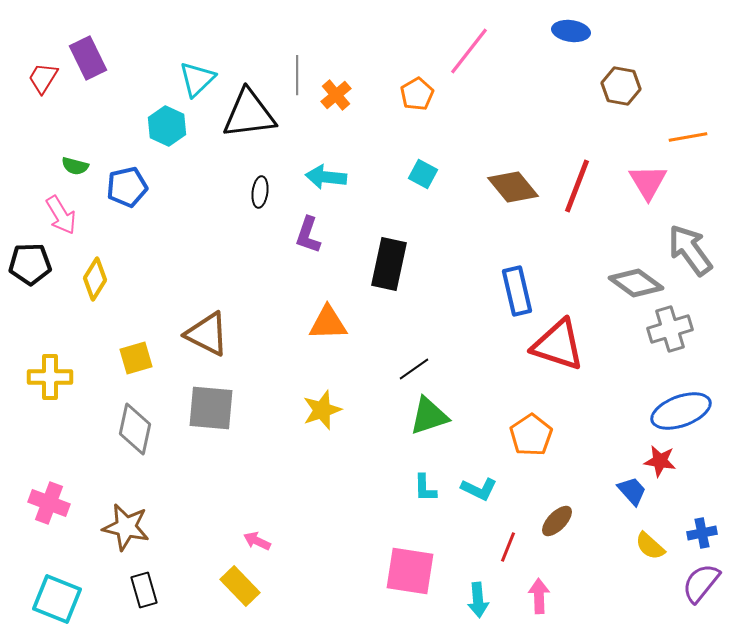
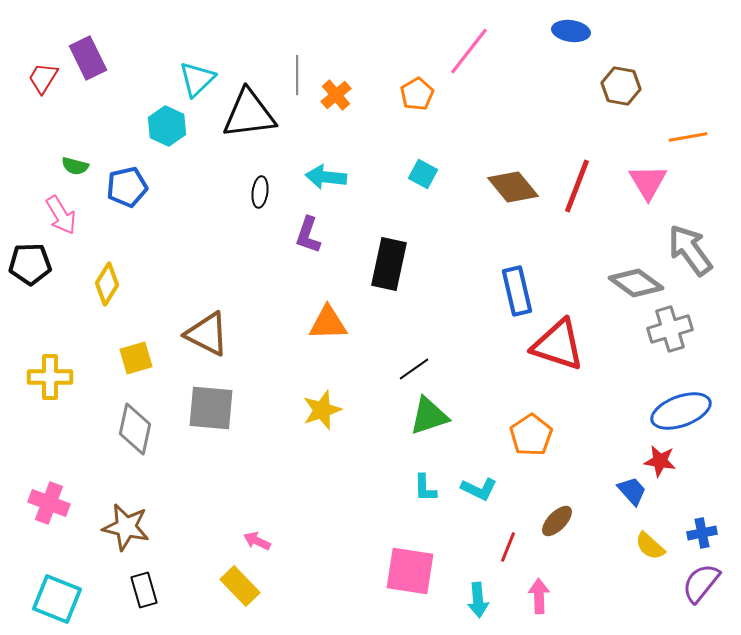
yellow diamond at (95, 279): moved 12 px right, 5 px down
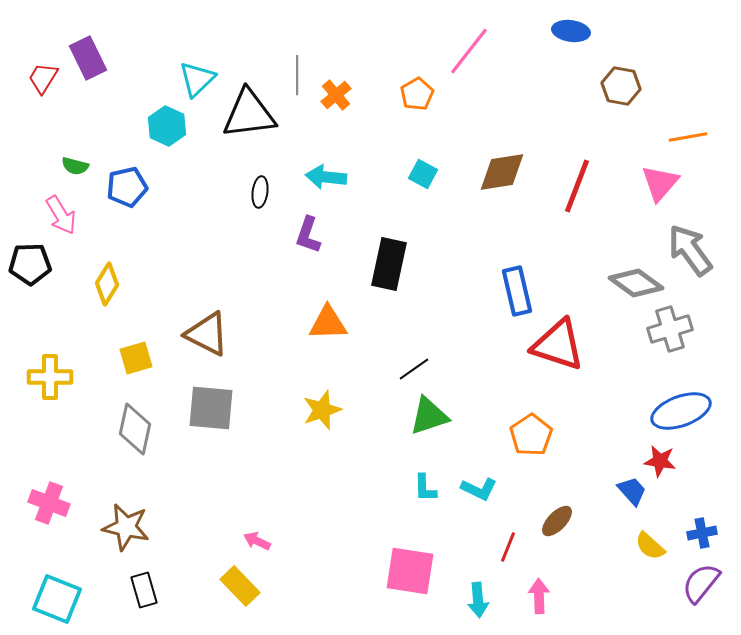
pink triangle at (648, 182): moved 12 px right, 1 px down; rotated 12 degrees clockwise
brown diamond at (513, 187): moved 11 px left, 15 px up; rotated 60 degrees counterclockwise
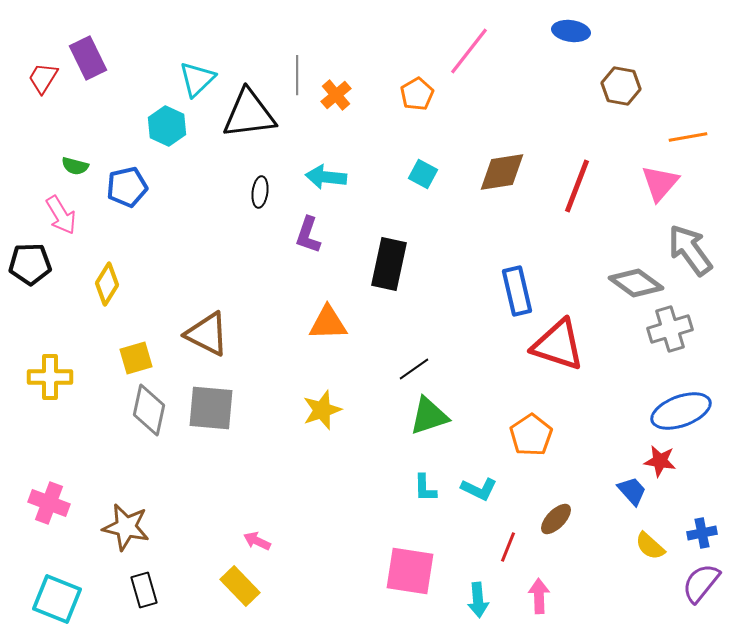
gray diamond at (135, 429): moved 14 px right, 19 px up
brown ellipse at (557, 521): moved 1 px left, 2 px up
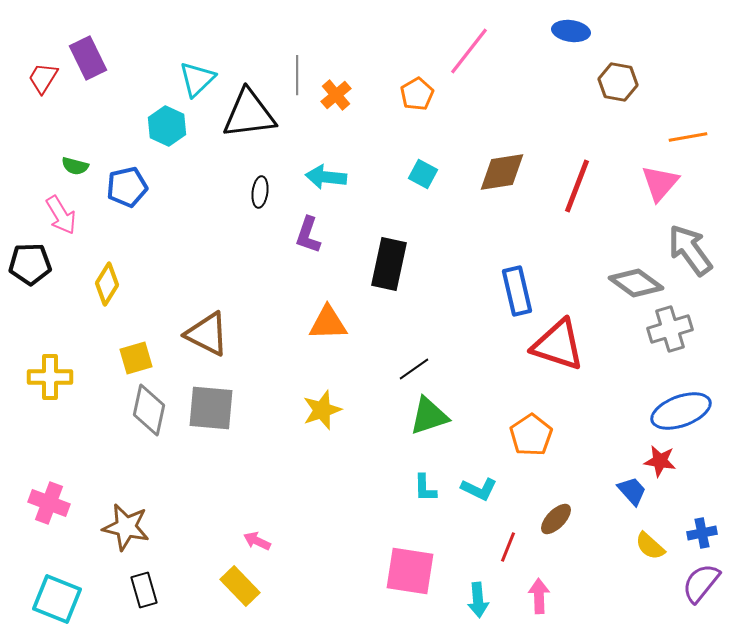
brown hexagon at (621, 86): moved 3 px left, 4 px up
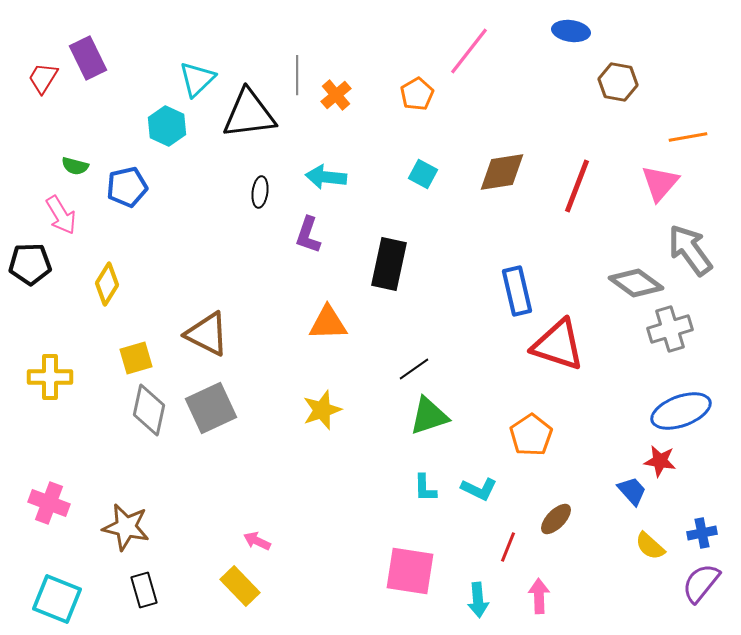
gray square at (211, 408): rotated 30 degrees counterclockwise
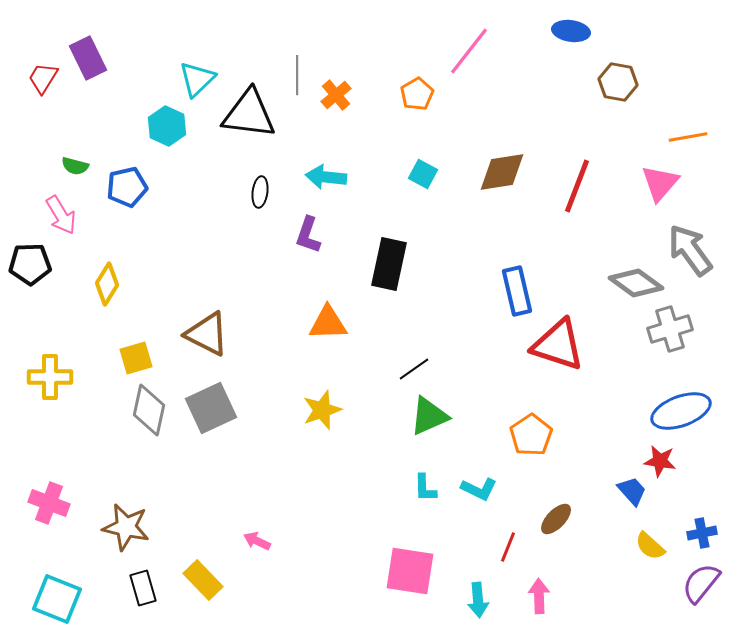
black triangle at (249, 114): rotated 14 degrees clockwise
green triangle at (429, 416): rotated 6 degrees counterclockwise
yellow rectangle at (240, 586): moved 37 px left, 6 px up
black rectangle at (144, 590): moved 1 px left, 2 px up
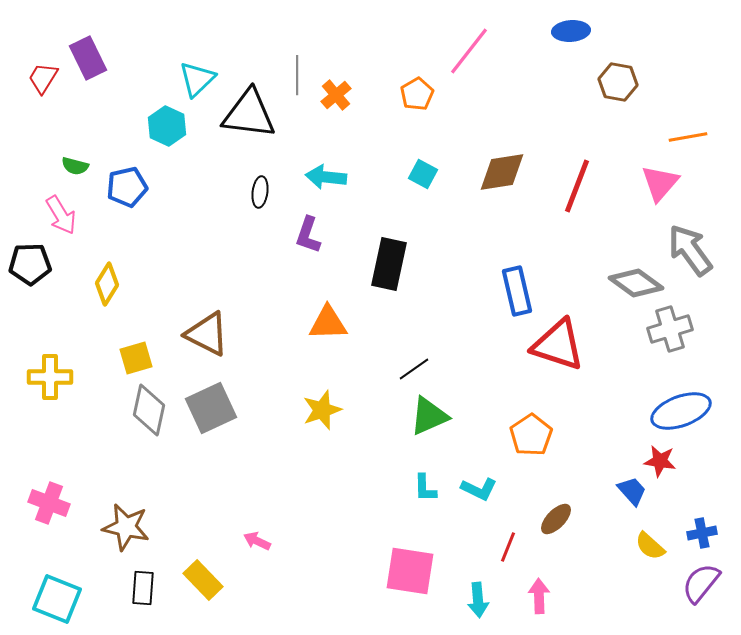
blue ellipse at (571, 31): rotated 12 degrees counterclockwise
black rectangle at (143, 588): rotated 20 degrees clockwise
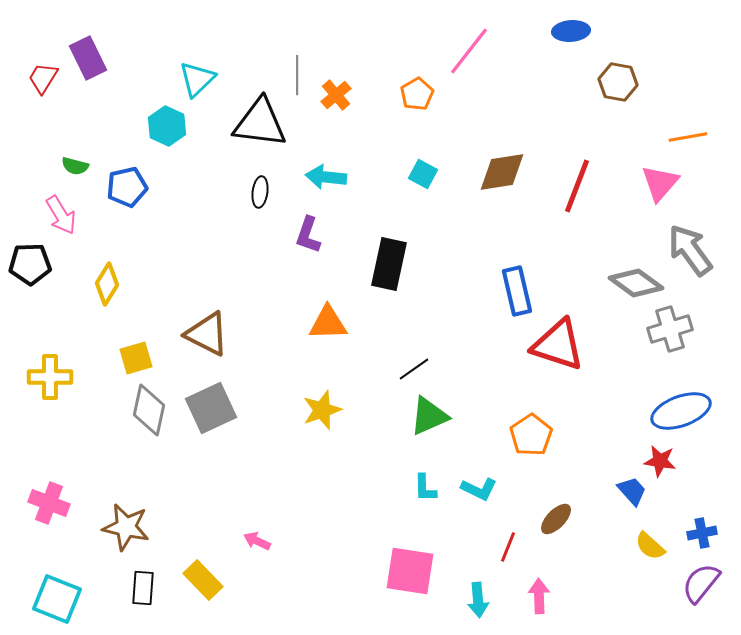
black triangle at (249, 114): moved 11 px right, 9 px down
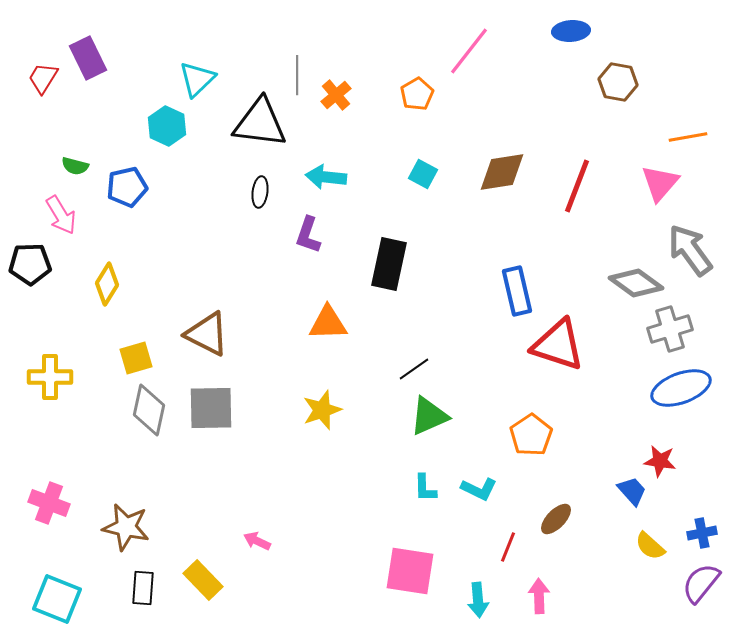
gray square at (211, 408): rotated 24 degrees clockwise
blue ellipse at (681, 411): moved 23 px up
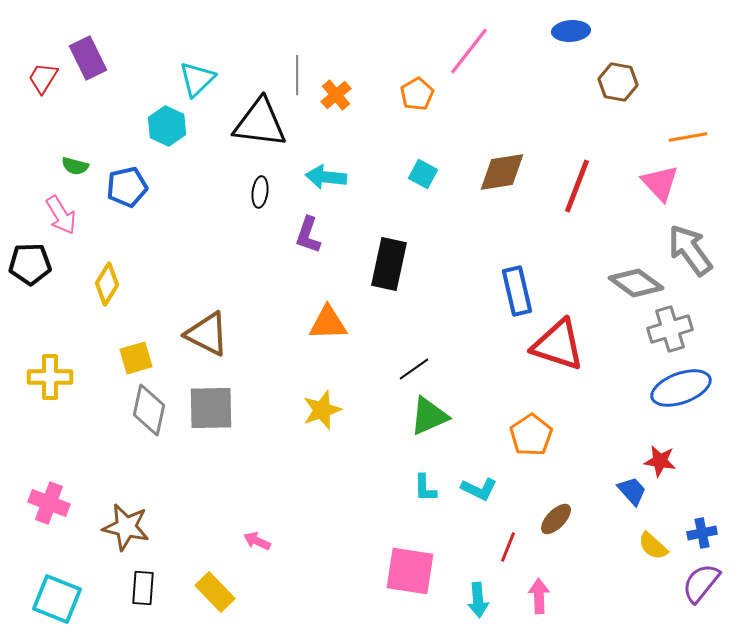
pink triangle at (660, 183): rotated 24 degrees counterclockwise
yellow semicircle at (650, 546): moved 3 px right
yellow rectangle at (203, 580): moved 12 px right, 12 px down
